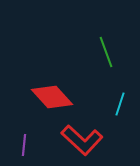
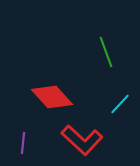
cyan line: rotated 25 degrees clockwise
purple line: moved 1 px left, 2 px up
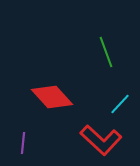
red L-shape: moved 19 px right
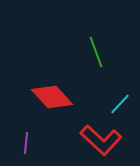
green line: moved 10 px left
purple line: moved 3 px right
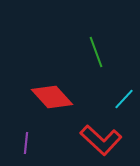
cyan line: moved 4 px right, 5 px up
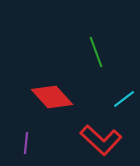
cyan line: rotated 10 degrees clockwise
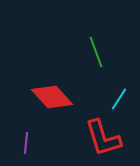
cyan line: moved 5 px left; rotated 20 degrees counterclockwise
red L-shape: moved 2 px right, 2 px up; rotated 30 degrees clockwise
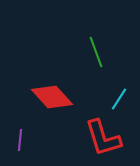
purple line: moved 6 px left, 3 px up
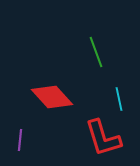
cyan line: rotated 45 degrees counterclockwise
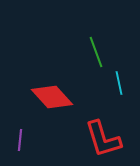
cyan line: moved 16 px up
red L-shape: moved 1 px down
